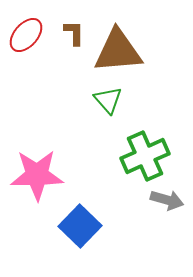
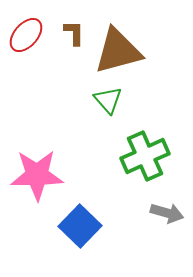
brown triangle: rotated 10 degrees counterclockwise
gray arrow: moved 13 px down
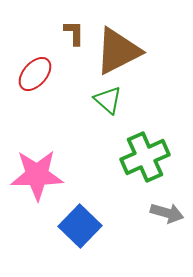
red ellipse: moved 9 px right, 39 px down
brown triangle: rotated 12 degrees counterclockwise
green triangle: rotated 8 degrees counterclockwise
green cross: moved 1 px down
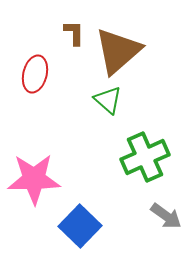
brown triangle: rotated 14 degrees counterclockwise
red ellipse: rotated 27 degrees counterclockwise
pink star: moved 3 px left, 4 px down
gray arrow: moved 1 px left, 3 px down; rotated 20 degrees clockwise
